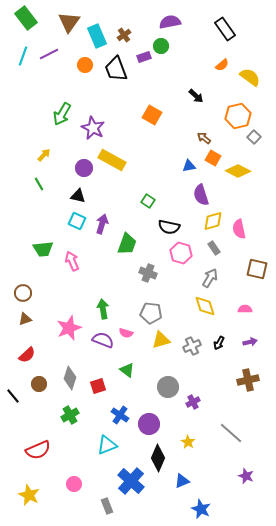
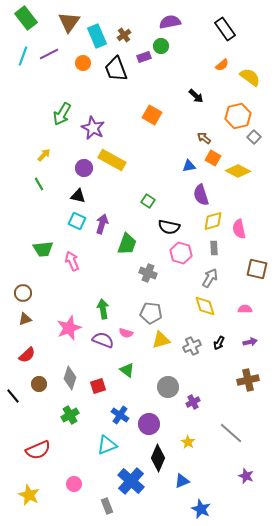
orange circle at (85, 65): moved 2 px left, 2 px up
gray rectangle at (214, 248): rotated 32 degrees clockwise
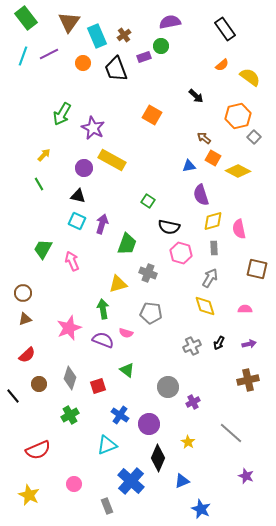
green trapezoid at (43, 249): rotated 125 degrees clockwise
yellow triangle at (161, 340): moved 43 px left, 56 px up
purple arrow at (250, 342): moved 1 px left, 2 px down
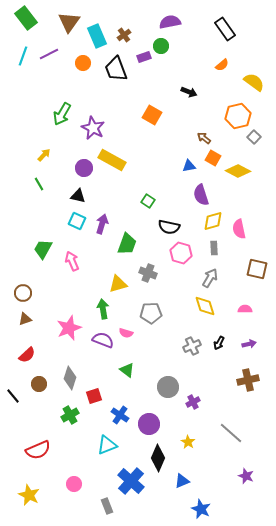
yellow semicircle at (250, 77): moved 4 px right, 5 px down
black arrow at (196, 96): moved 7 px left, 4 px up; rotated 21 degrees counterclockwise
gray pentagon at (151, 313): rotated 10 degrees counterclockwise
red square at (98, 386): moved 4 px left, 10 px down
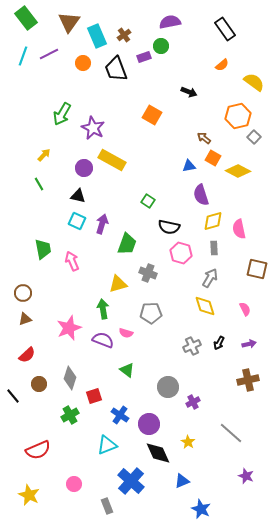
green trapezoid at (43, 249): rotated 140 degrees clockwise
pink semicircle at (245, 309): rotated 64 degrees clockwise
black diamond at (158, 458): moved 5 px up; rotated 48 degrees counterclockwise
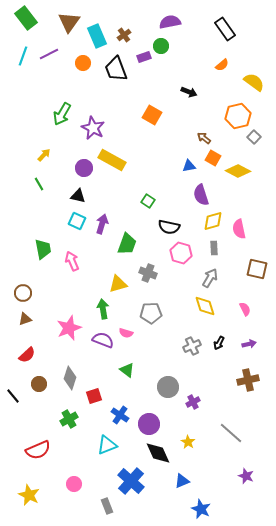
green cross at (70, 415): moved 1 px left, 4 px down
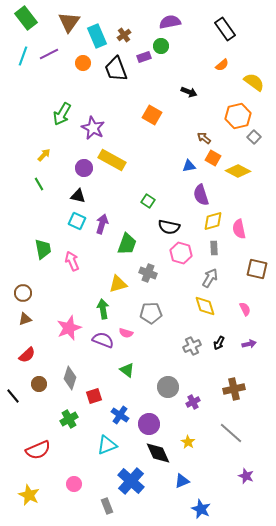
brown cross at (248, 380): moved 14 px left, 9 px down
